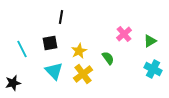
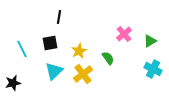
black line: moved 2 px left
cyan triangle: rotated 30 degrees clockwise
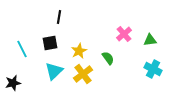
green triangle: moved 1 px up; rotated 24 degrees clockwise
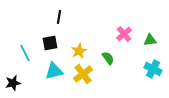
cyan line: moved 3 px right, 4 px down
cyan triangle: rotated 30 degrees clockwise
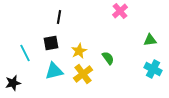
pink cross: moved 4 px left, 23 px up
black square: moved 1 px right
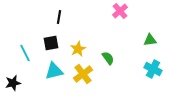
yellow star: moved 1 px left, 2 px up
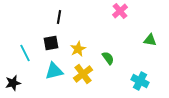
green triangle: rotated 16 degrees clockwise
cyan cross: moved 13 px left, 12 px down
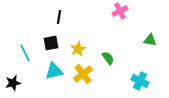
pink cross: rotated 14 degrees clockwise
